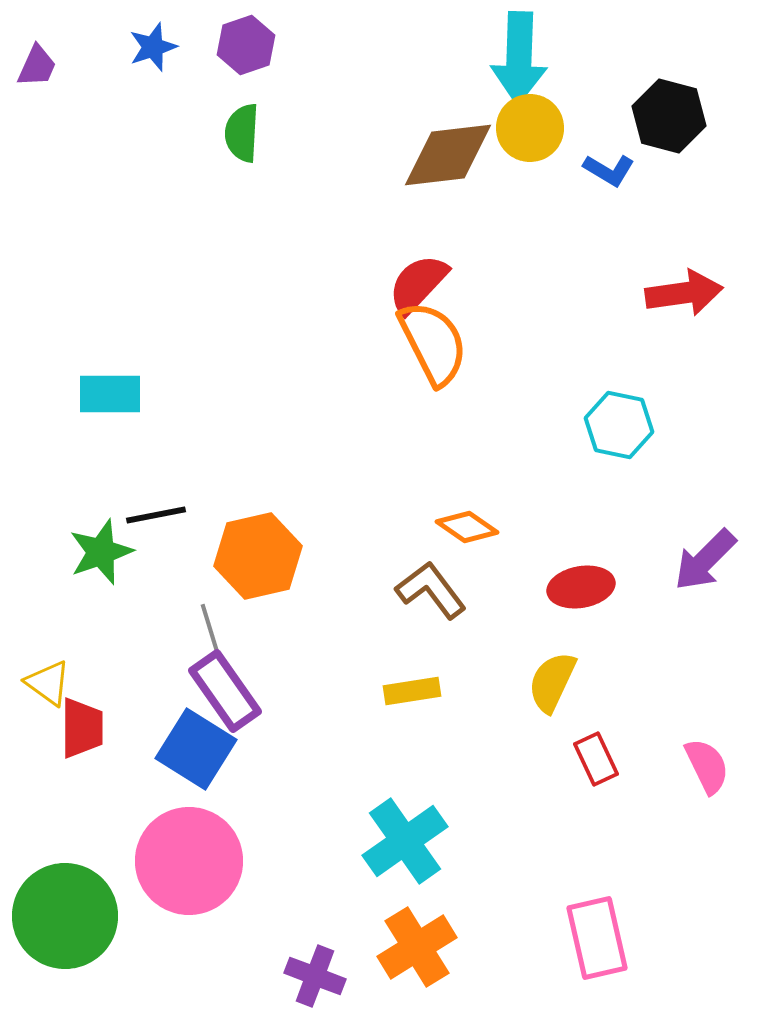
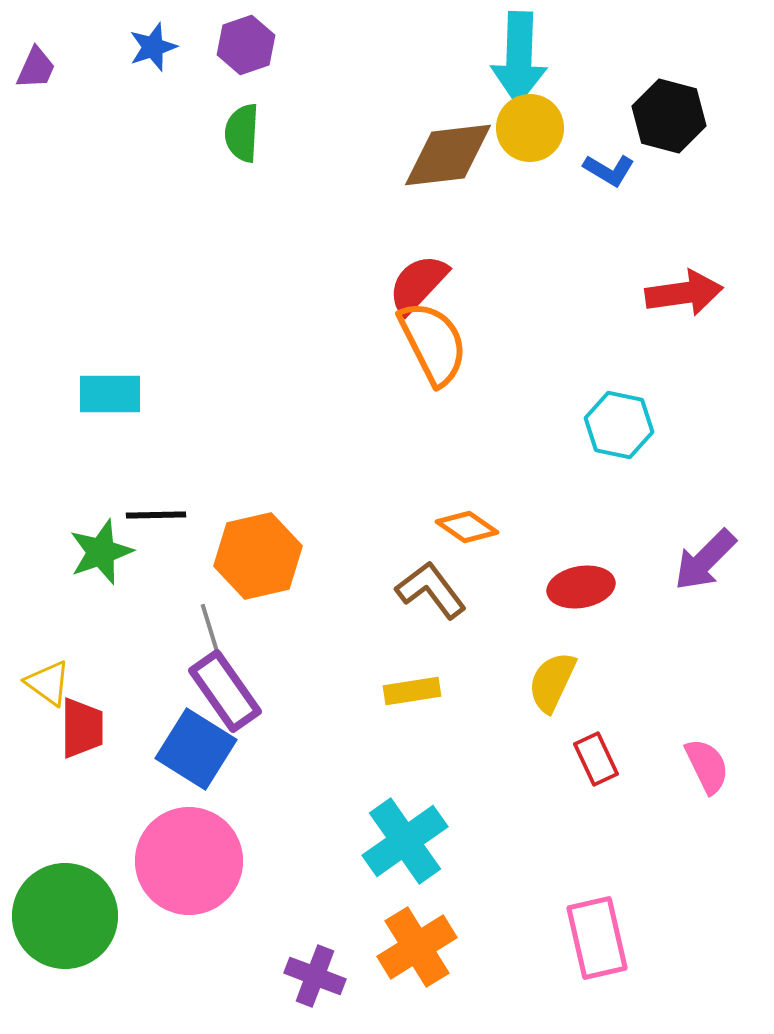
purple trapezoid: moved 1 px left, 2 px down
black line: rotated 10 degrees clockwise
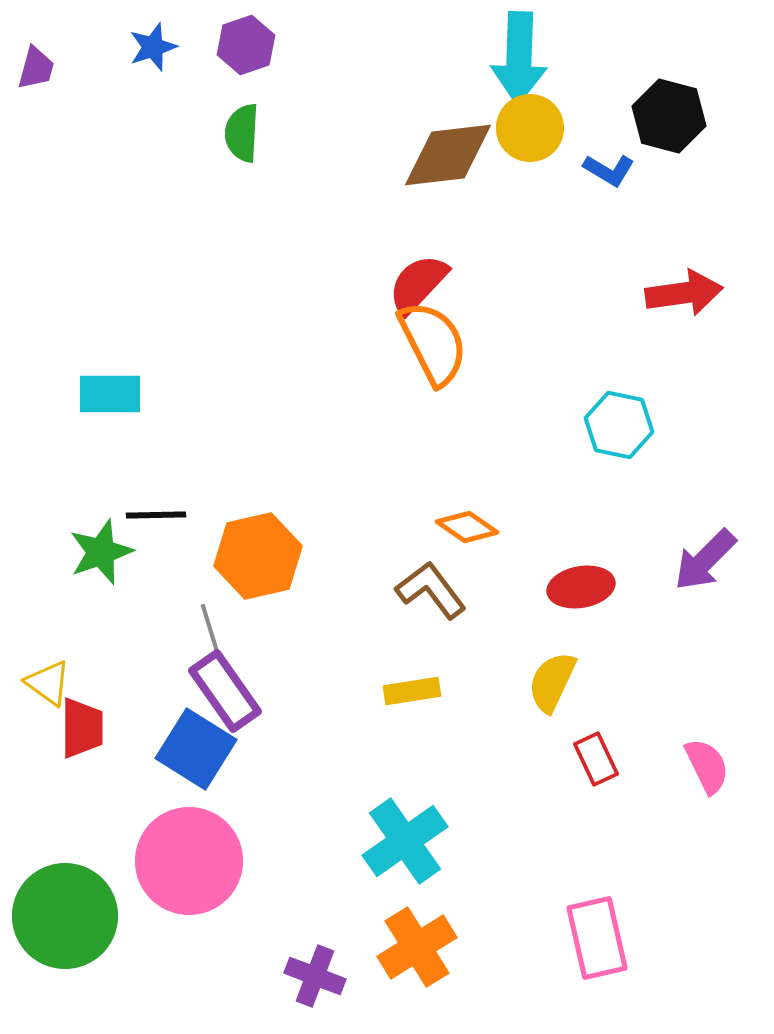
purple trapezoid: rotated 9 degrees counterclockwise
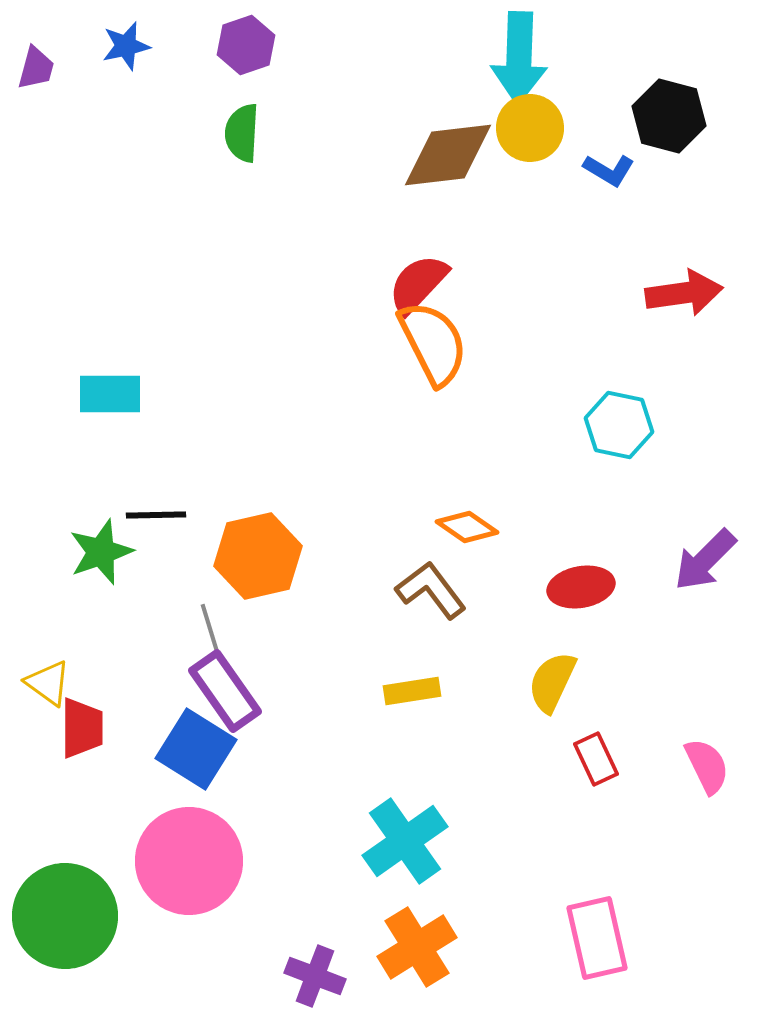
blue star: moved 27 px left, 1 px up; rotated 6 degrees clockwise
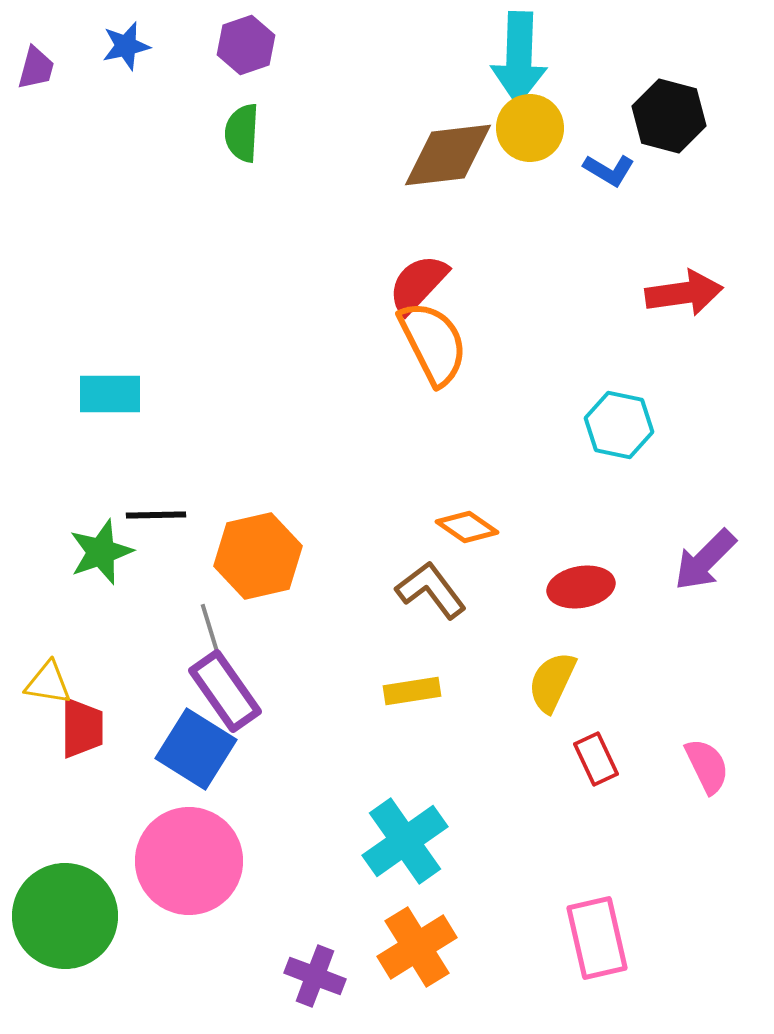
yellow triangle: rotated 27 degrees counterclockwise
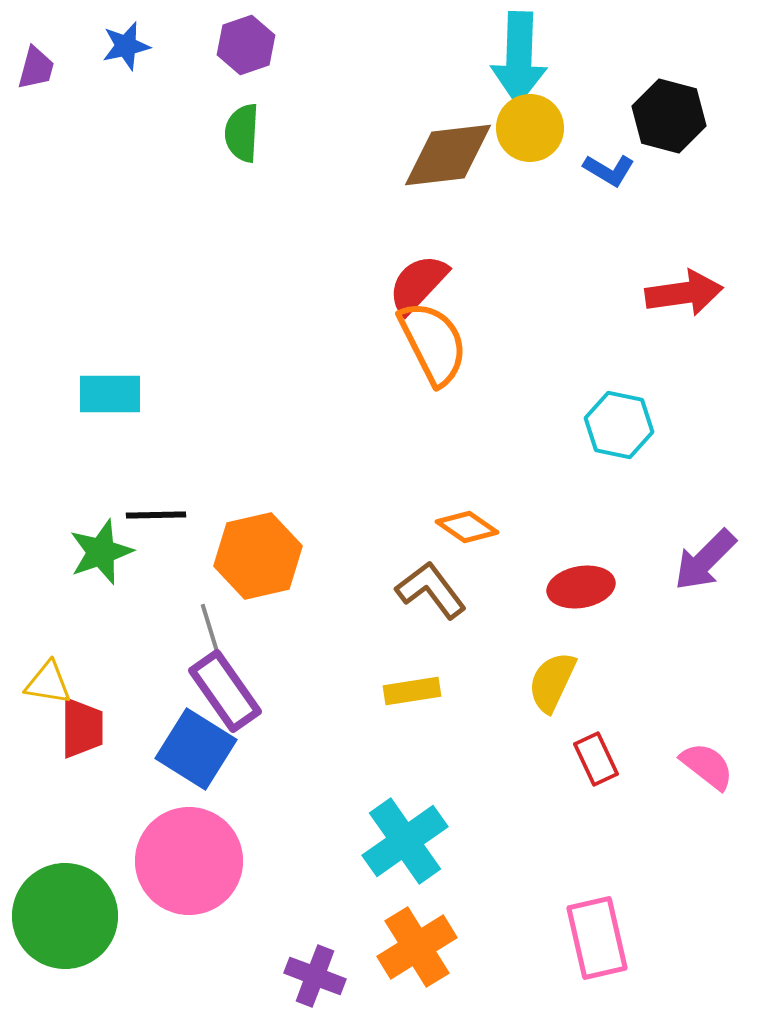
pink semicircle: rotated 26 degrees counterclockwise
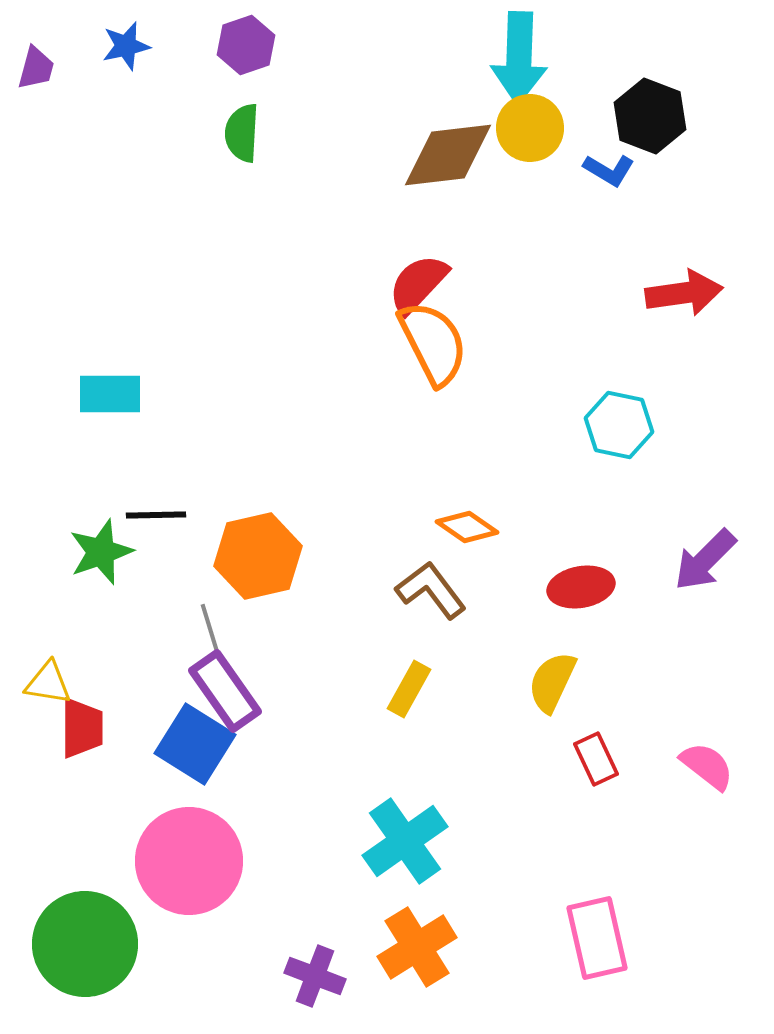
black hexagon: moved 19 px left; rotated 6 degrees clockwise
yellow rectangle: moved 3 px left, 2 px up; rotated 52 degrees counterclockwise
blue square: moved 1 px left, 5 px up
green circle: moved 20 px right, 28 px down
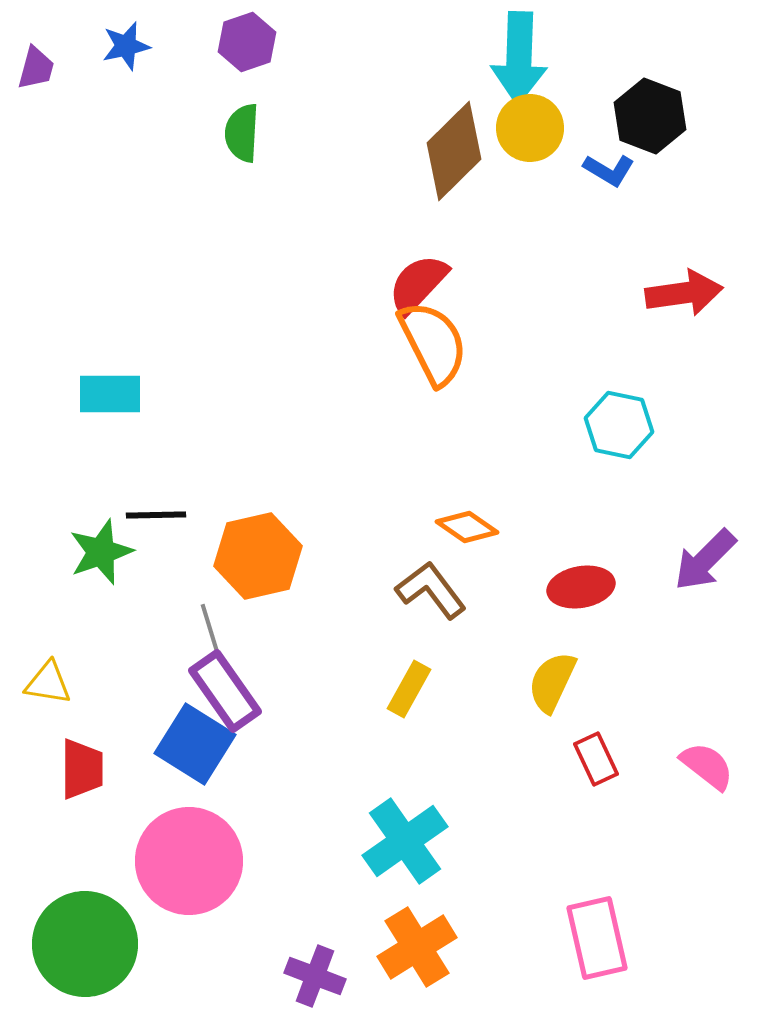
purple hexagon: moved 1 px right, 3 px up
brown diamond: moved 6 px right, 4 px up; rotated 38 degrees counterclockwise
red trapezoid: moved 41 px down
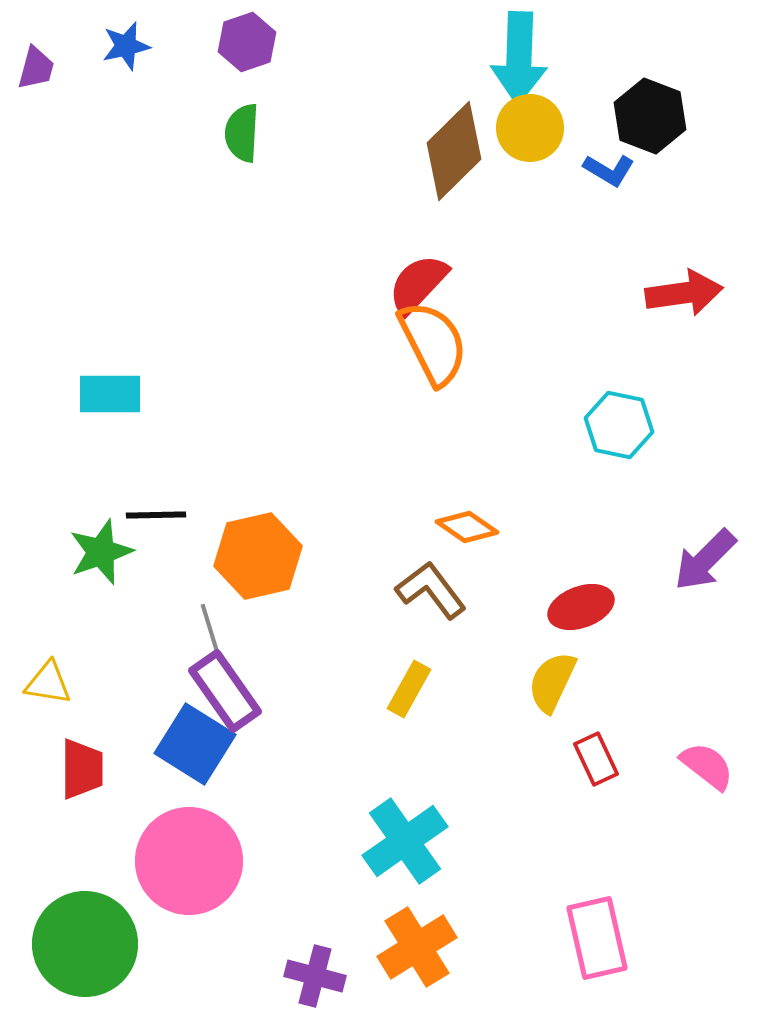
red ellipse: moved 20 px down; rotated 10 degrees counterclockwise
purple cross: rotated 6 degrees counterclockwise
